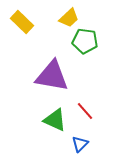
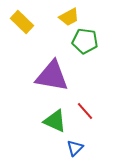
yellow trapezoid: moved 1 px up; rotated 15 degrees clockwise
green triangle: moved 1 px down
blue triangle: moved 5 px left, 4 px down
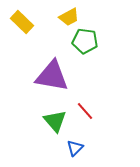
green triangle: rotated 25 degrees clockwise
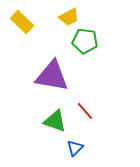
green triangle: rotated 30 degrees counterclockwise
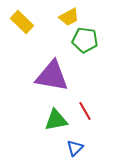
green pentagon: moved 1 px up
red line: rotated 12 degrees clockwise
green triangle: moved 1 px right, 1 px up; rotated 30 degrees counterclockwise
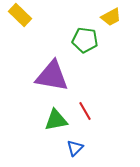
yellow trapezoid: moved 42 px right
yellow rectangle: moved 2 px left, 7 px up
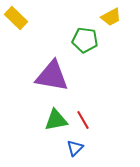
yellow rectangle: moved 4 px left, 3 px down
red line: moved 2 px left, 9 px down
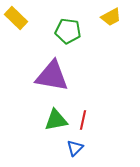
green pentagon: moved 17 px left, 9 px up
red line: rotated 42 degrees clockwise
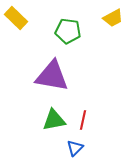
yellow trapezoid: moved 2 px right, 1 px down
green triangle: moved 2 px left
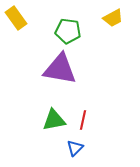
yellow rectangle: rotated 10 degrees clockwise
purple triangle: moved 8 px right, 7 px up
